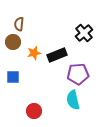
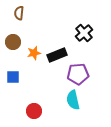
brown semicircle: moved 11 px up
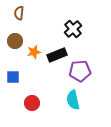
black cross: moved 11 px left, 4 px up
brown circle: moved 2 px right, 1 px up
orange star: moved 1 px up
purple pentagon: moved 2 px right, 3 px up
red circle: moved 2 px left, 8 px up
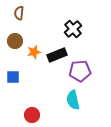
red circle: moved 12 px down
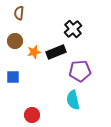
black rectangle: moved 1 px left, 3 px up
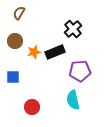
brown semicircle: rotated 24 degrees clockwise
black rectangle: moved 1 px left
red circle: moved 8 px up
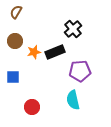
brown semicircle: moved 3 px left, 1 px up
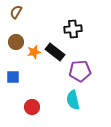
black cross: rotated 36 degrees clockwise
brown circle: moved 1 px right, 1 px down
black rectangle: rotated 60 degrees clockwise
